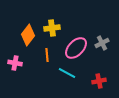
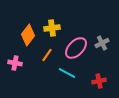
orange line: rotated 40 degrees clockwise
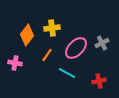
orange diamond: moved 1 px left
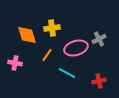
orange diamond: rotated 55 degrees counterclockwise
gray cross: moved 3 px left, 4 px up
pink ellipse: rotated 30 degrees clockwise
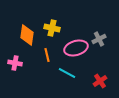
yellow cross: rotated 21 degrees clockwise
orange diamond: rotated 25 degrees clockwise
orange line: rotated 48 degrees counterclockwise
red cross: moved 1 px right; rotated 24 degrees counterclockwise
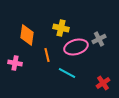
yellow cross: moved 9 px right
pink ellipse: moved 1 px up
red cross: moved 3 px right, 2 px down
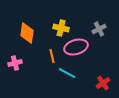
orange diamond: moved 2 px up
gray cross: moved 10 px up
orange line: moved 5 px right, 1 px down
pink cross: rotated 24 degrees counterclockwise
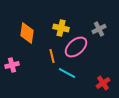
pink ellipse: rotated 25 degrees counterclockwise
pink cross: moved 3 px left, 2 px down
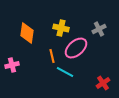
pink ellipse: moved 1 px down
cyan line: moved 2 px left, 1 px up
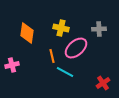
gray cross: rotated 24 degrees clockwise
